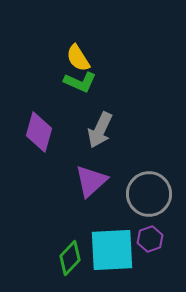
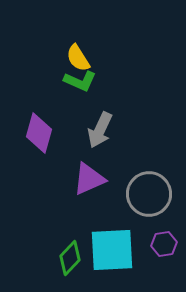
green L-shape: moved 1 px up
purple diamond: moved 1 px down
purple triangle: moved 2 px left, 2 px up; rotated 18 degrees clockwise
purple hexagon: moved 14 px right, 5 px down; rotated 10 degrees clockwise
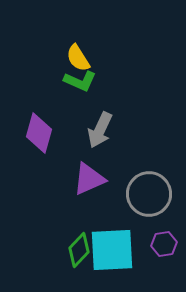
green diamond: moved 9 px right, 8 px up
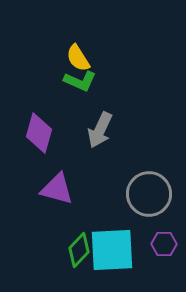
purple triangle: moved 32 px left, 10 px down; rotated 39 degrees clockwise
purple hexagon: rotated 10 degrees clockwise
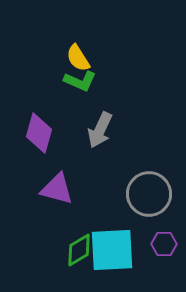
green diamond: rotated 16 degrees clockwise
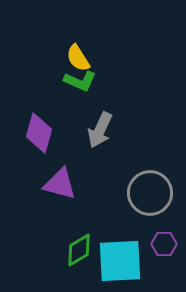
purple triangle: moved 3 px right, 5 px up
gray circle: moved 1 px right, 1 px up
cyan square: moved 8 px right, 11 px down
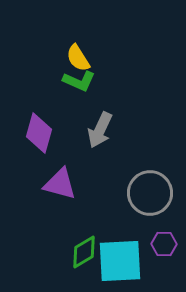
green L-shape: moved 1 px left
green diamond: moved 5 px right, 2 px down
